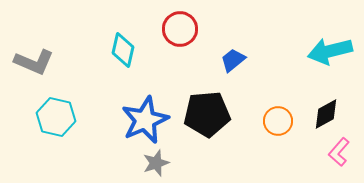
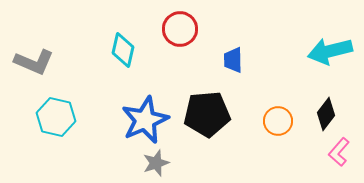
blue trapezoid: rotated 52 degrees counterclockwise
black diamond: rotated 24 degrees counterclockwise
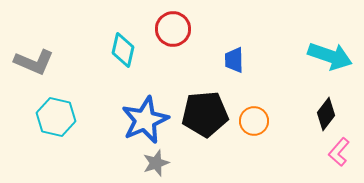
red circle: moved 7 px left
cyan arrow: moved 5 px down; rotated 147 degrees counterclockwise
blue trapezoid: moved 1 px right
black pentagon: moved 2 px left
orange circle: moved 24 px left
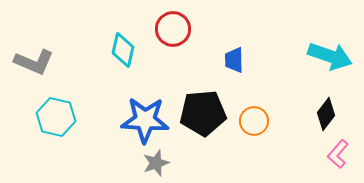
black pentagon: moved 2 px left, 1 px up
blue star: rotated 27 degrees clockwise
pink L-shape: moved 1 px left, 2 px down
